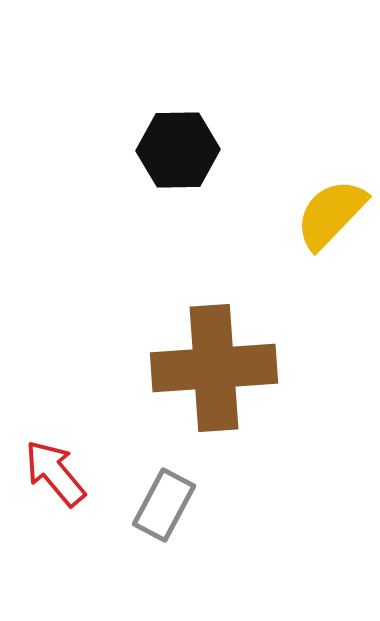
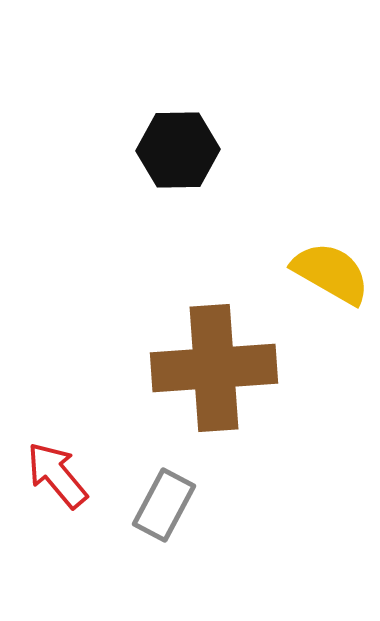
yellow semicircle: moved 59 px down; rotated 76 degrees clockwise
red arrow: moved 2 px right, 2 px down
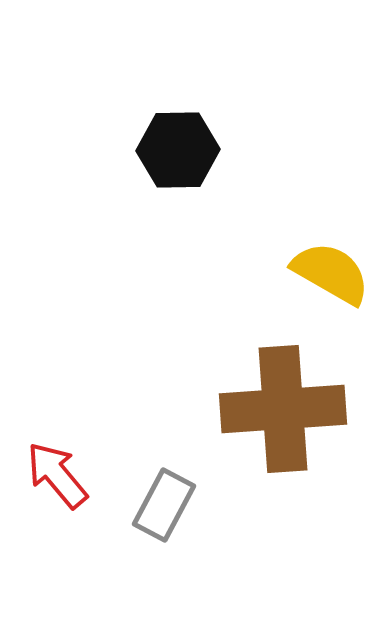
brown cross: moved 69 px right, 41 px down
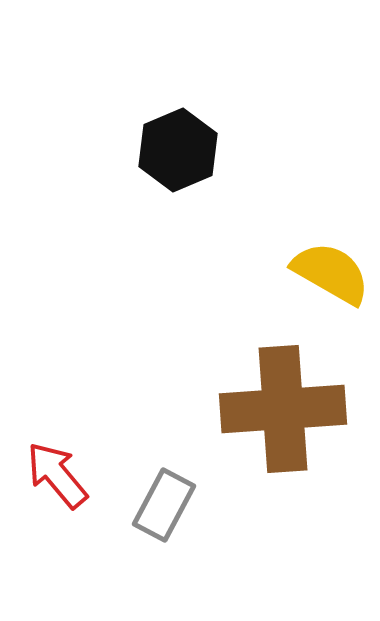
black hexagon: rotated 22 degrees counterclockwise
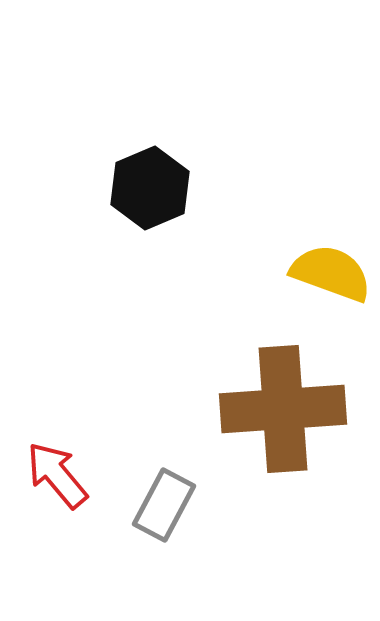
black hexagon: moved 28 px left, 38 px down
yellow semicircle: rotated 10 degrees counterclockwise
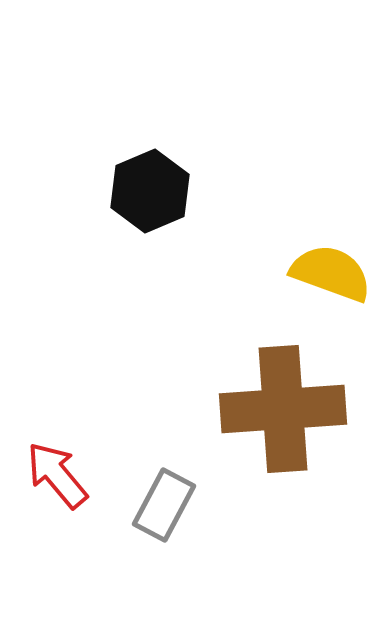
black hexagon: moved 3 px down
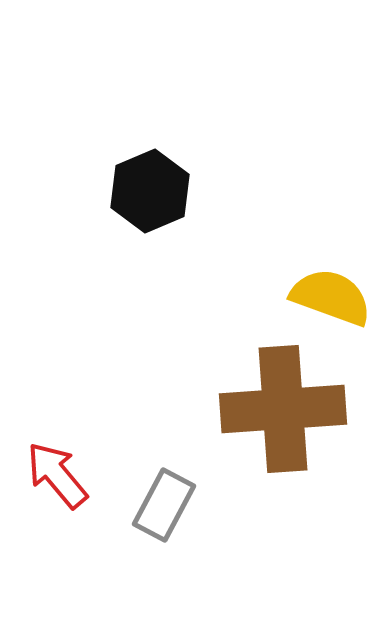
yellow semicircle: moved 24 px down
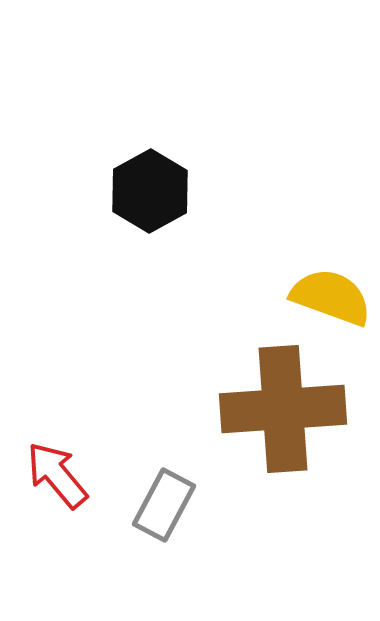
black hexagon: rotated 6 degrees counterclockwise
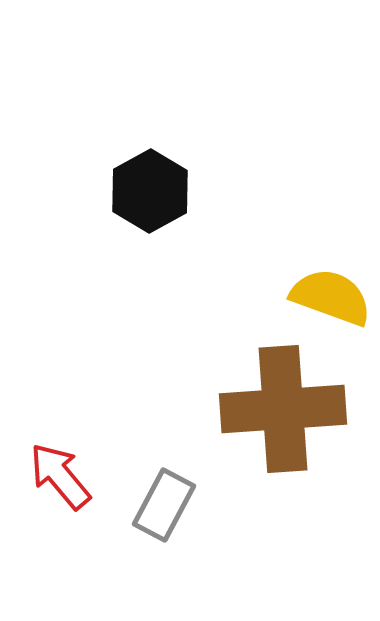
red arrow: moved 3 px right, 1 px down
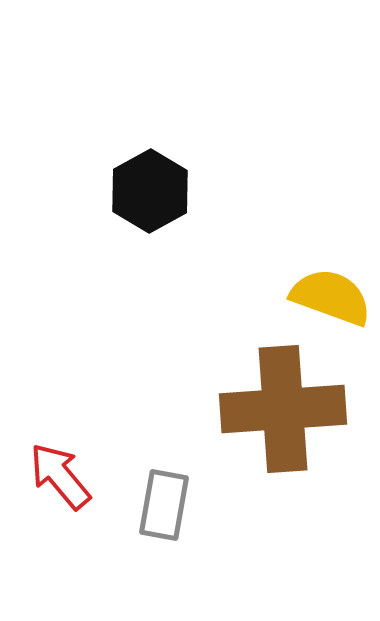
gray rectangle: rotated 18 degrees counterclockwise
